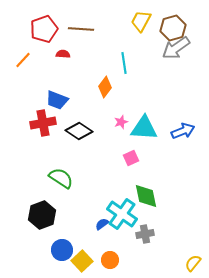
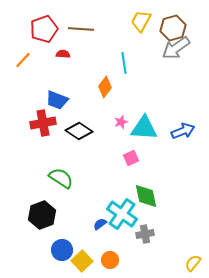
blue semicircle: moved 2 px left
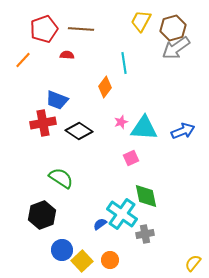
red semicircle: moved 4 px right, 1 px down
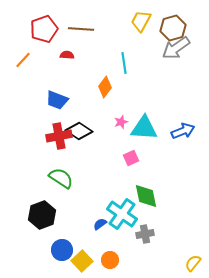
red cross: moved 16 px right, 13 px down
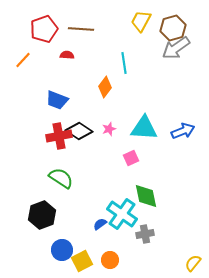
pink star: moved 12 px left, 7 px down
yellow square: rotated 15 degrees clockwise
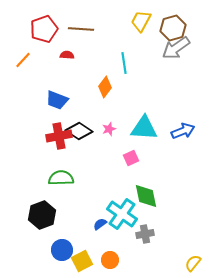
green semicircle: rotated 35 degrees counterclockwise
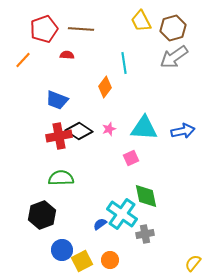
yellow trapezoid: rotated 55 degrees counterclockwise
gray arrow: moved 2 px left, 9 px down
blue arrow: rotated 10 degrees clockwise
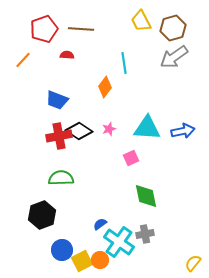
cyan triangle: moved 3 px right
cyan cross: moved 3 px left, 28 px down
orange circle: moved 10 px left
